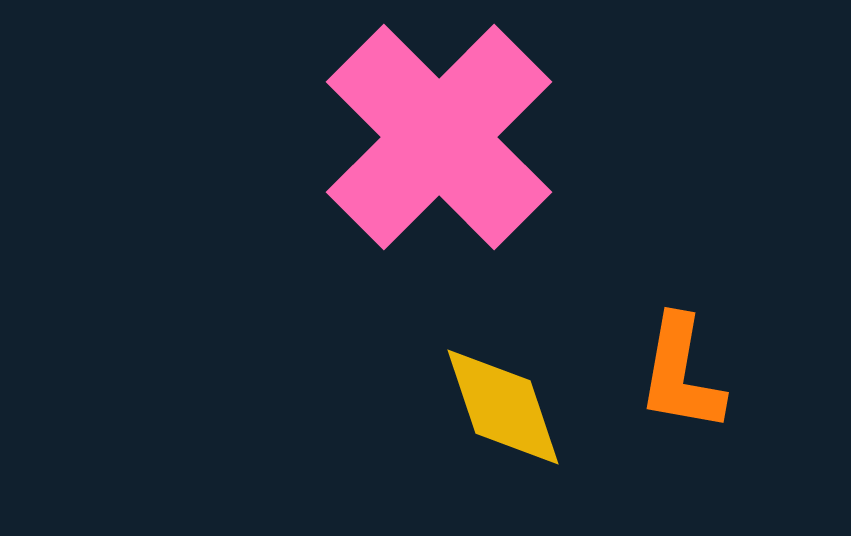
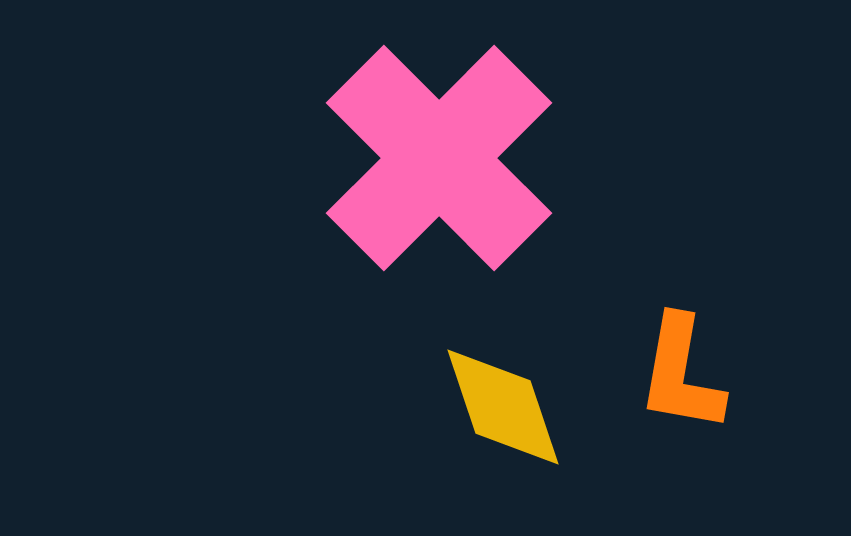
pink cross: moved 21 px down
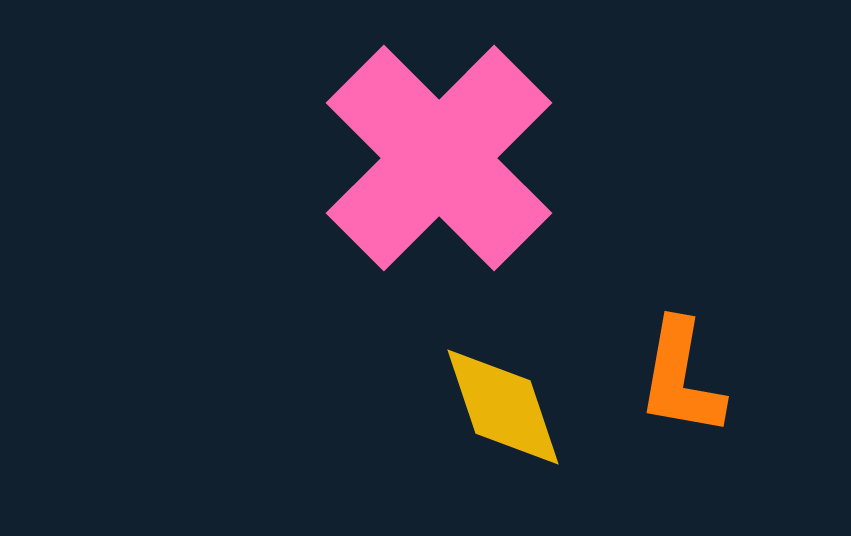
orange L-shape: moved 4 px down
